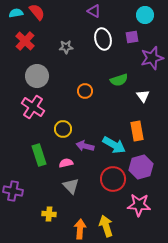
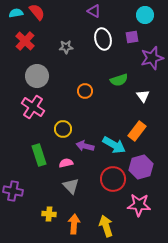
orange rectangle: rotated 48 degrees clockwise
orange arrow: moved 6 px left, 5 px up
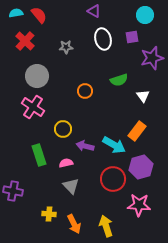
red semicircle: moved 2 px right, 3 px down
orange arrow: rotated 150 degrees clockwise
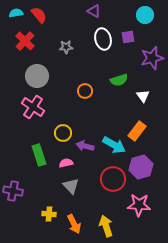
purple square: moved 4 px left
yellow circle: moved 4 px down
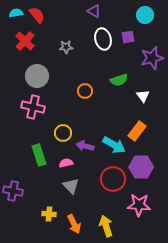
red semicircle: moved 2 px left
pink cross: rotated 20 degrees counterclockwise
purple hexagon: rotated 15 degrees clockwise
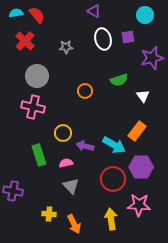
yellow arrow: moved 5 px right, 7 px up; rotated 10 degrees clockwise
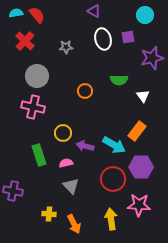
green semicircle: rotated 18 degrees clockwise
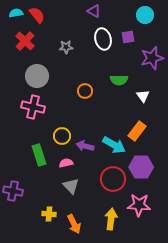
yellow circle: moved 1 px left, 3 px down
yellow arrow: rotated 15 degrees clockwise
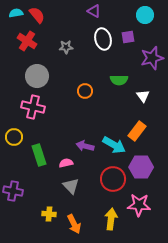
red cross: moved 2 px right; rotated 12 degrees counterclockwise
yellow circle: moved 48 px left, 1 px down
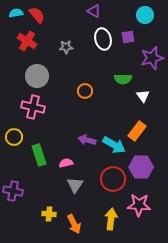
green semicircle: moved 4 px right, 1 px up
purple arrow: moved 2 px right, 6 px up
gray triangle: moved 4 px right, 1 px up; rotated 18 degrees clockwise
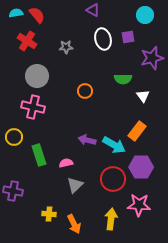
purple triangle: moved 1 px left, 1 px up
gray triangle: rotated 12 degrees clockwise
